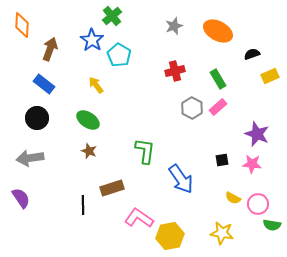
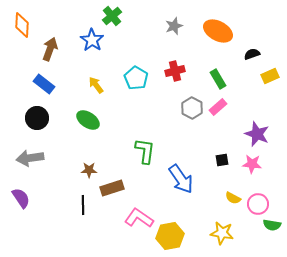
cyan pentagon: moved 17 px right, 23 px down
brown star: moved 19 px down; rotated 21 degrees counterclockwise
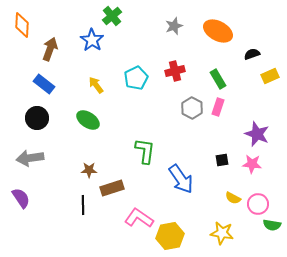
cyan pentagon: rotated 15 degrees clockwise
pink rectangle: rotated 30 degrees counterclockwise
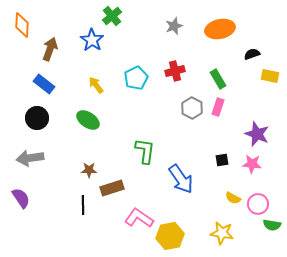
orange ellipse: moved 2 px right, 2 px up; rotated 40 degrees counterclockwise
yellow rectangle: rotated 36 degrees clockwise
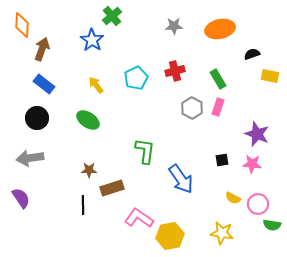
gray star: rotated 18 degrees clockwise
brown arrow: moved 8 px left
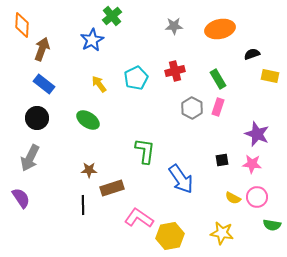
blue star: rotated 10 degrees clockwise
yellow arrow: moved 3 px right, 1 px up
gray arrow: rotated 56 degrees counterclockwise
pink circle: moved 1 px left, 7 px up
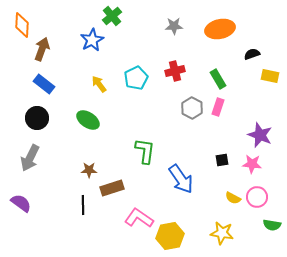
purple star: moved 3 px right, 1 px down
purple semicircle: moved 5 px down; rotated 20 degrees counterclockwise
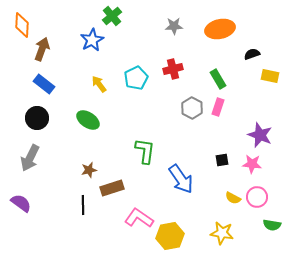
red cross: moved 2 px left, 2 px up
brown star: rotated 14 degrees counterclockwise
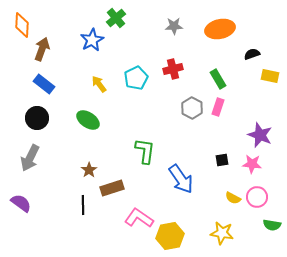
green cross: moved 4 px right, 2 px down
brown star: rotated 21 degrees counterclockwise
